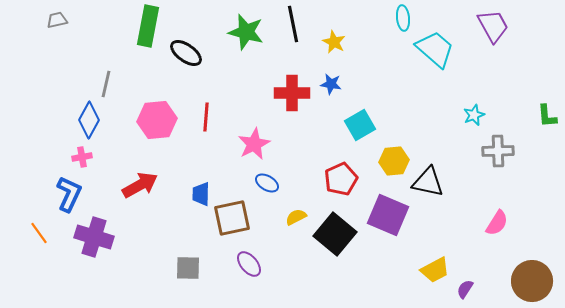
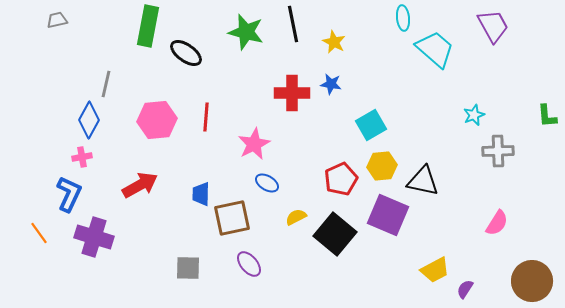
cyan square: moved 11 px right
yellow hexagon: moved 12 px left, 5 px down
black triangle: moved 5 px left, 1 px up
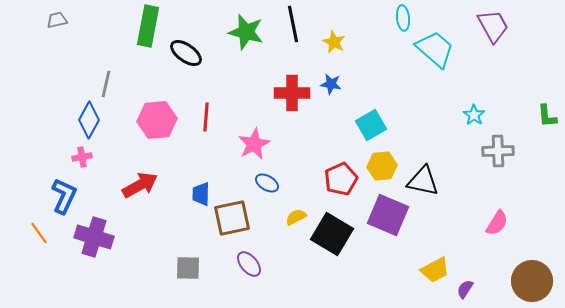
cyan star: rotated 15 degrees counterclockwise
blue L-shape: moved 5 px left, 2 px down
black square: moved 3 px left; rotated 9 degrees counterclockwise
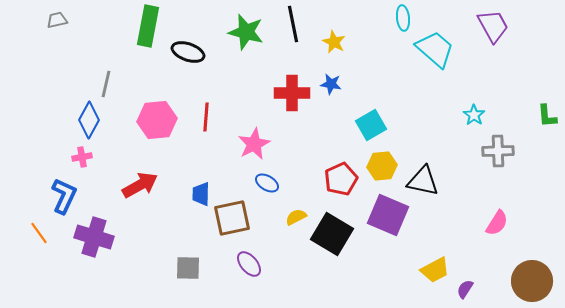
black ellipse: moved 2 px right, 1 px up; rotated 16 degrees counterclockwise
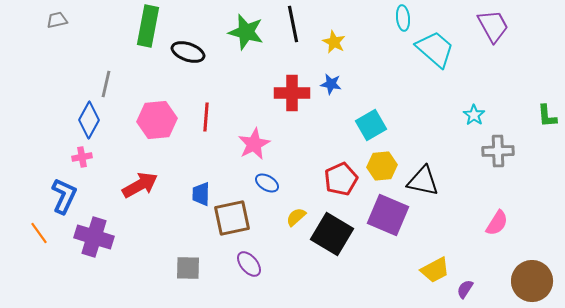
yellow semicircle: rotated 15 degrees counterclockwise
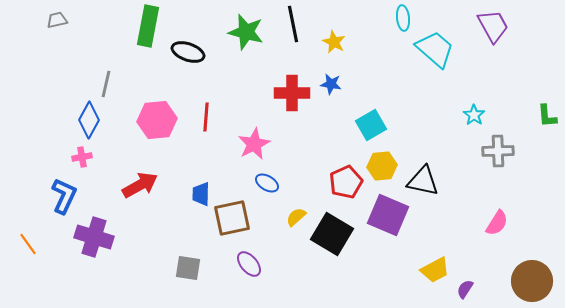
red pentagon: moved 5 px right, 3 px down
orange line: moved 11 px left, 11 px down
gray square: rotated 8 degrees clockwise
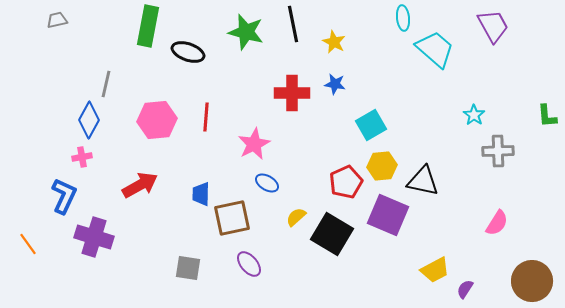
blue star: moved 4 px right
